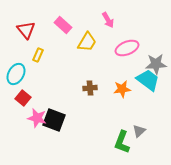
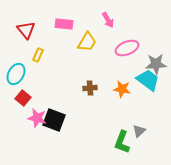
pink rectangle: moved 1 px right, 1 px up; rotated 36 degrees counterclockwise
orange star: rotated 18 degrees clockwise
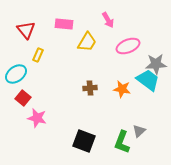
pink ellipse: moved 1 px right, 2 px up
cyan ellipse: rotated 25 degrees clockwise
black square: moved 30 px right, 21 px down
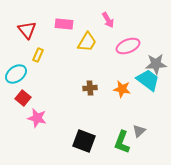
red triangle: moved 1 px right
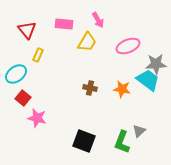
pink arrow: moved 10 px left
brown cross: rotated 16 degrees clockwise
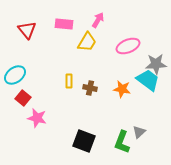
pink arrow: rotated 119 degrees counterclockwise
yellow rectangle: moved 31 px right, 26 px down; rotated 24 degrees counterclockwise
cyan ellipse: moved 1 px left, 1 px down
gray triangle: moved 1 px down
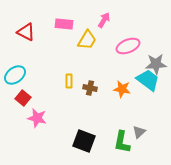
pink arrow: moved 6 px right
red triangle: moved 1 px left, 2 px down; rotated 24 degrees counterclockwise
yellow trapezoid: moved 2 px up
green L-shape: rotated 10 degrees counterclockwise
